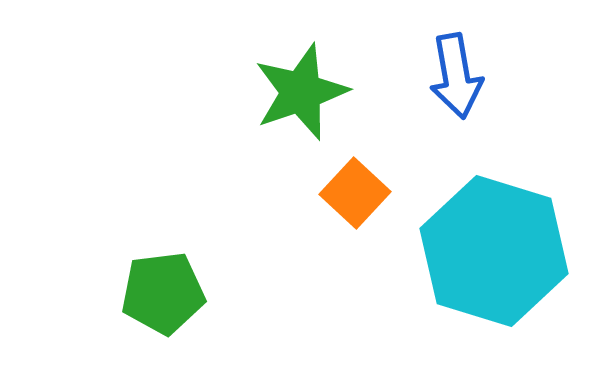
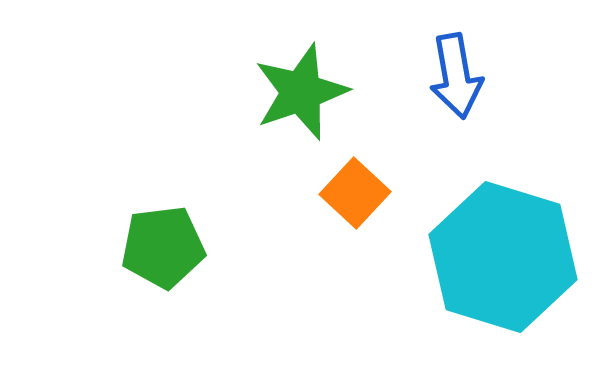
cyan hexagon: moved 9 px right, 6 px down
green pentagon: moved 46 px up
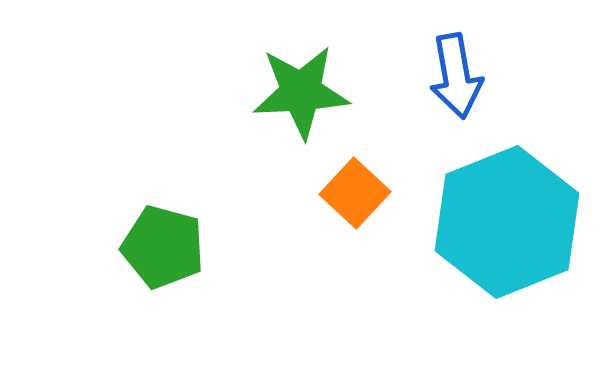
green star: rotated 16 degrees clockwise
green pentagon: rotated 22 degrees clockwise
cyan hexagon: moved 4 px right, 35 px up; rotated 21 degrees clockwise
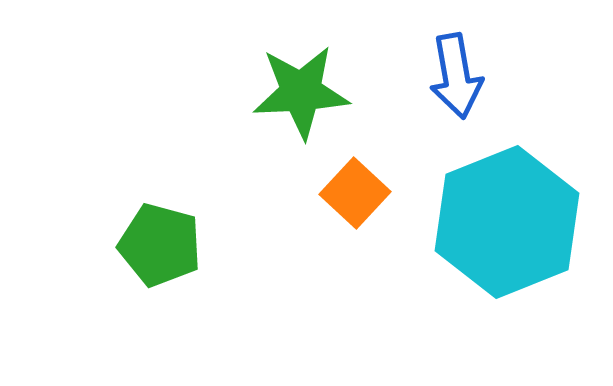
green pentagon: moved 3 px left, 2 px up
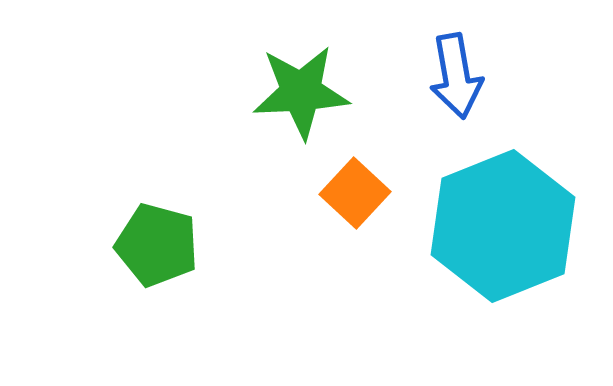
cyan hexagon: moved 4 px left, 4 px down
green pentagon: moved 3 px left
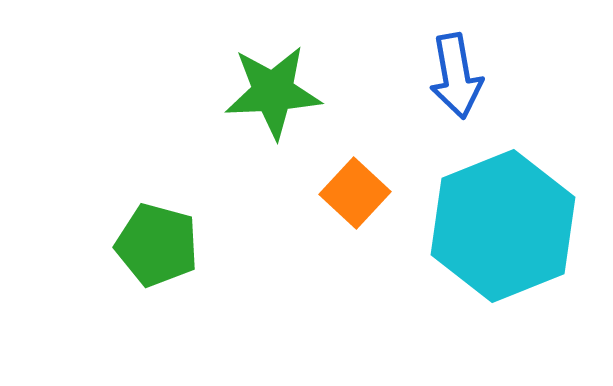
green star: moved 28 px left
